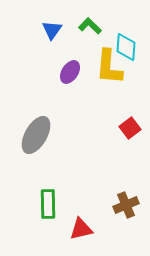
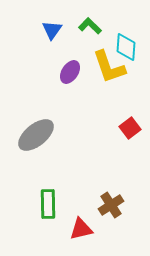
yellow L-shape: rotated 24 degrees counterclockwise
gray ellipse: rotated 21 degrees clockwise
brown cross: moved 15 px left; rotated 10 degrees counterclockwise
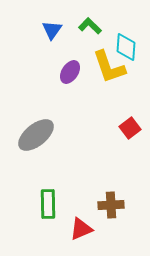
brown cross: rotated 30 degrees clockwise
red triangle: rotated 10 degrees counterclockwise
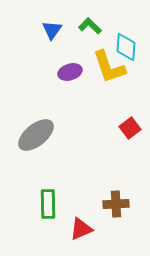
purple ellipse: rotated 40 degrees clockwise
brown cross: moved 5 px right, 1 px up
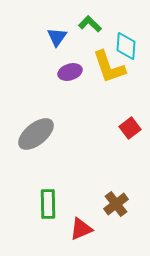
green L-shape: moved 2 px up
blue triangle: moved 5 px right, 7 px down
cyan diamond: moved 1 px up
gray ellipse: moved 1 px up
brown cross: rotated 35 degrees counterclockwise
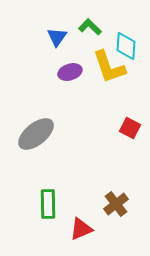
green L-shape: moved 3 px down
red square: rotated 25 degrees counterclockwise
